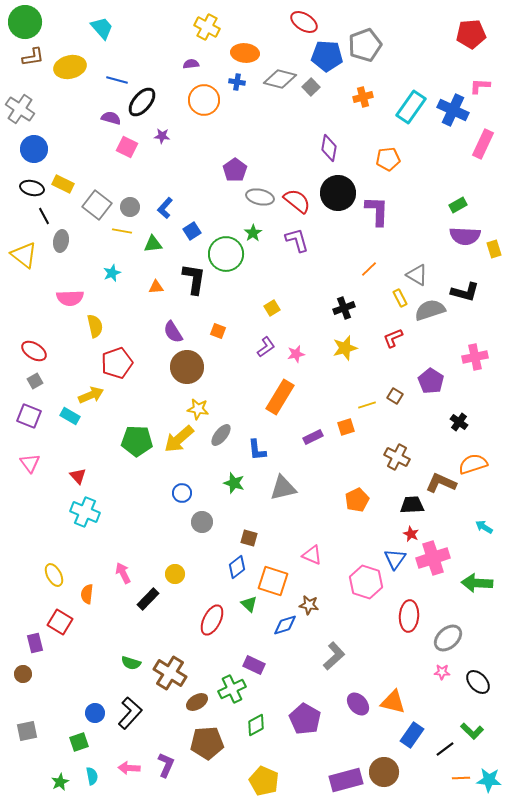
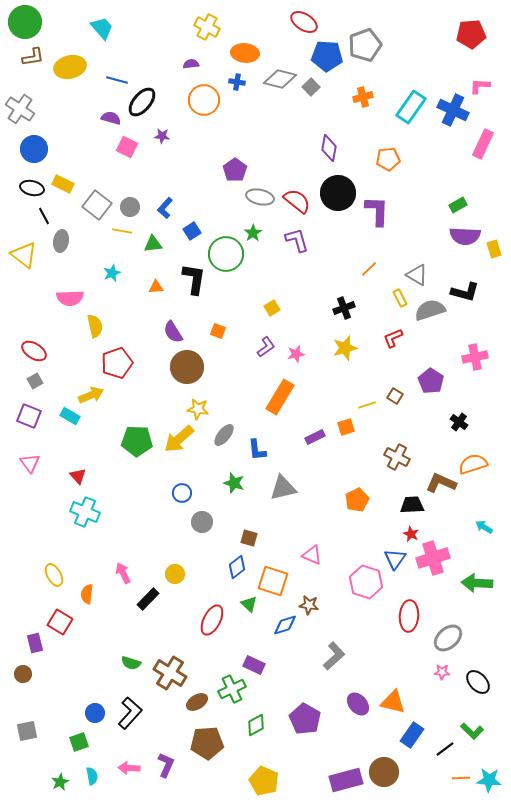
gray ellipse at (221, 435): moved 3 px right
purple rectangle at (313, 437): moved 2 px right
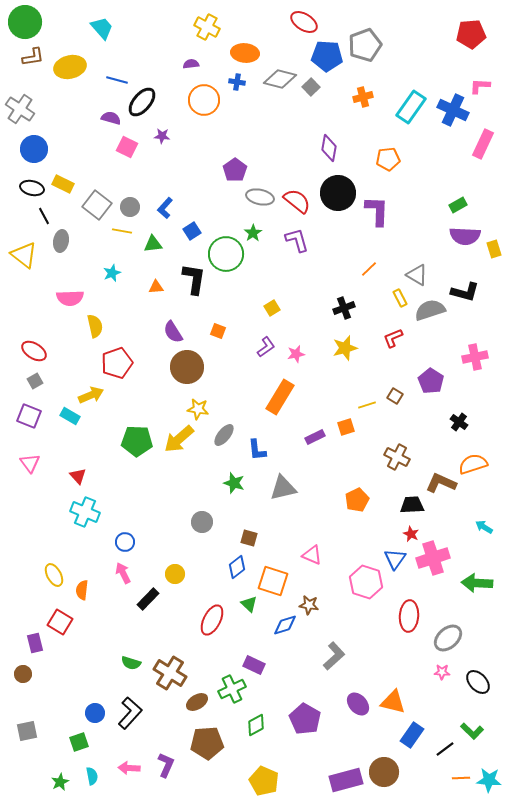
blue circle at (182, 493): moved 57 px left, 49 px down
orange semicircle at (87, 594): moved 5 px left, 4 px up
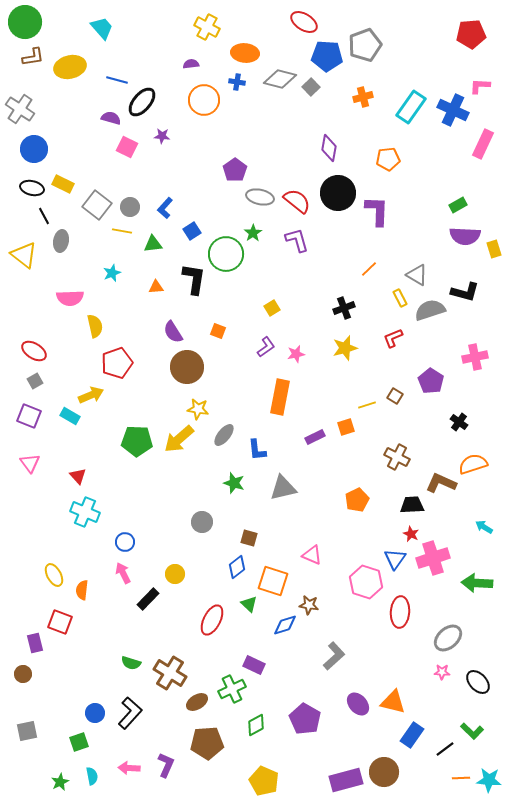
orange rectangle at (280, 397): rotated 20 degrees counterclockwise
red ellipse at (409, 616): moved 9 px left, 4 px up
red square at (60, 622): rotated 10 degrees counterclockwise
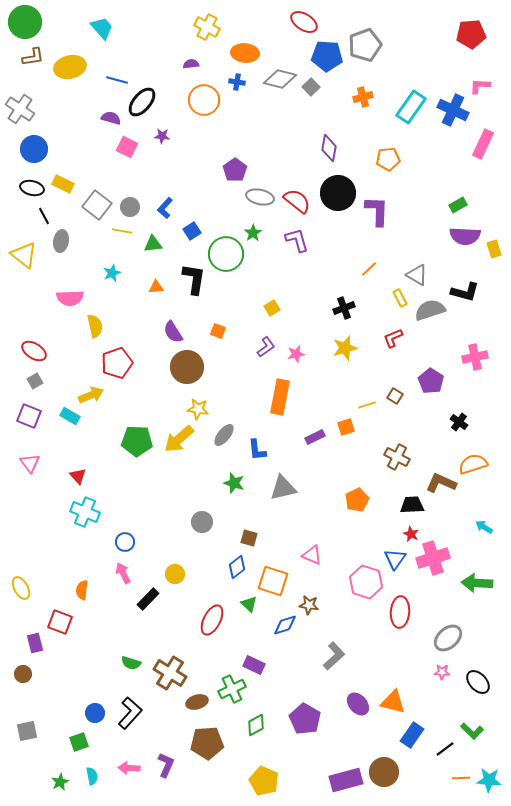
yellow ellipse at (54, 575): moved 33 px left, 13 px down
brown ellipse at (197, 702): rotated 15 degrees clockwise
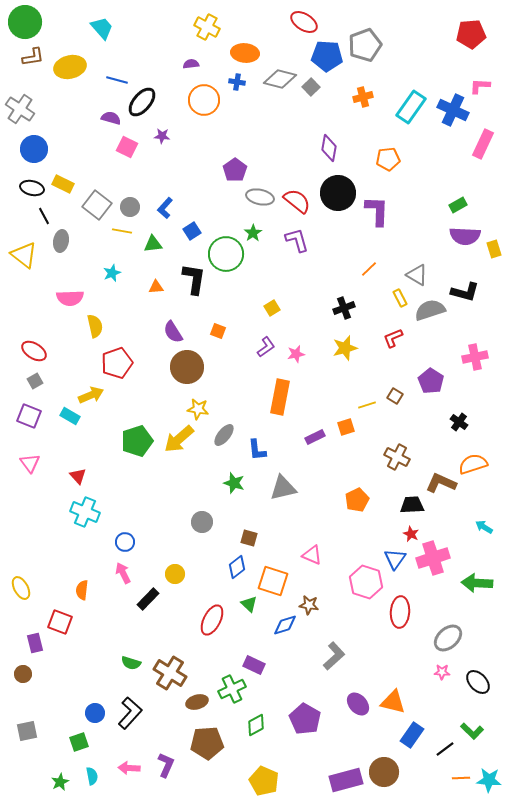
green pentagon at (137, 441): rotated 20 degrees counterclockwise
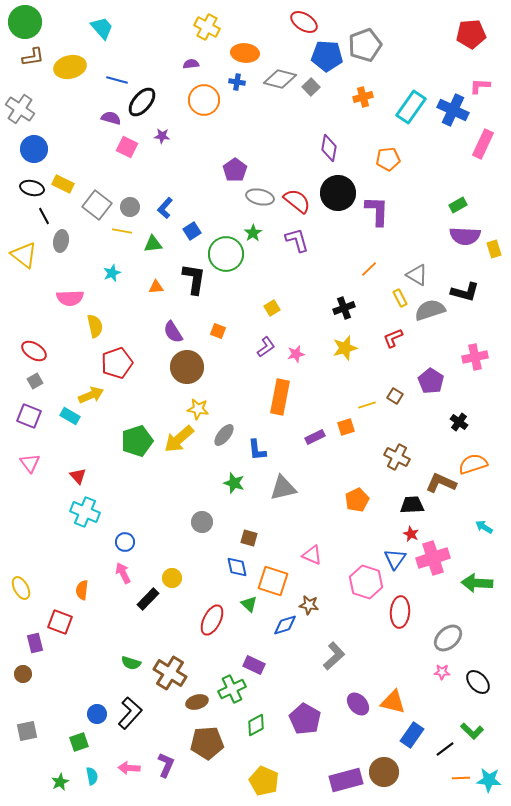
blue diamond at (237, 567): rotated 65 degrees counterclockwise
yellow circle at (175, 574): moved 3 px left, 4 px down
blue circle at (95, 713): moved 2 px right, 1 px down
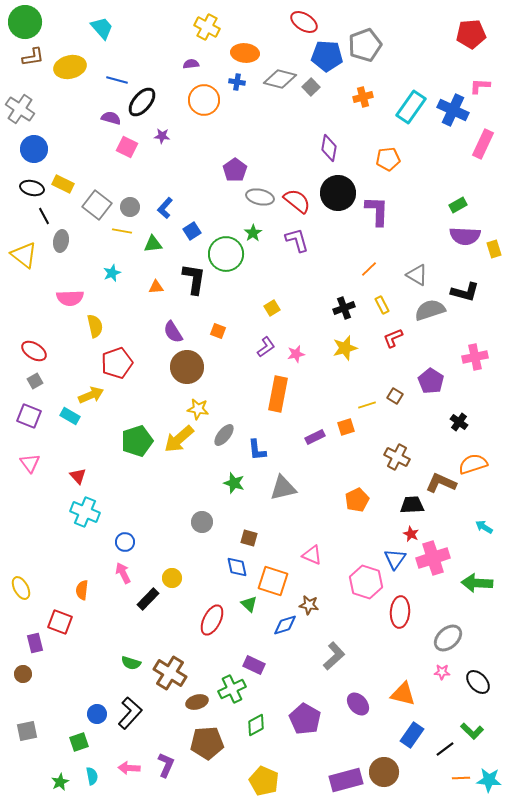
yellow rectangle at (400, 298): moved 18 px left, 7 px down
orange rectangle at (280, 397): moved 2 px left, 3 px up
orange triangle at (393, 702): moved 10 px right, 8 px up
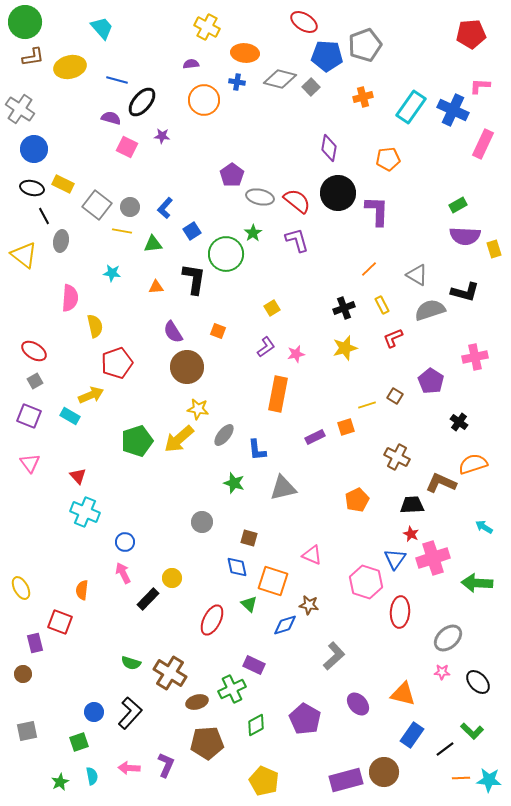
purple pentagon at (235, 170): moved 3 px left, 5 px down
cyan star at (112, 273): rotated 30 degrees clockwise
pink semicircle at (70, 298): rotated 84 degrees counterclockwise
blue circle at (97, 714): moved 3 px left, 2 px up
